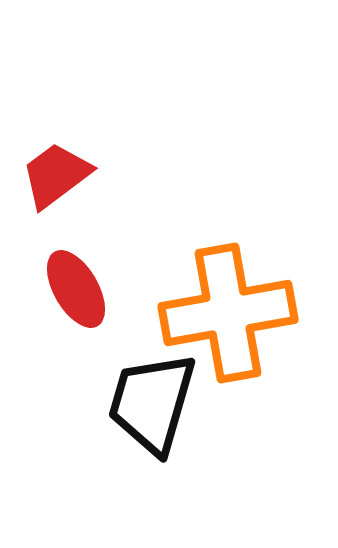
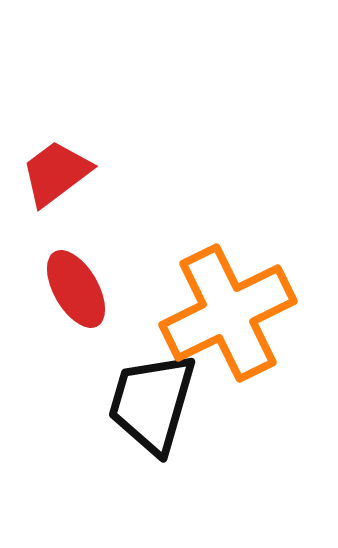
red trapezoid: moved 2 px up
orange cross: rotated 16 degrees counterclockwise
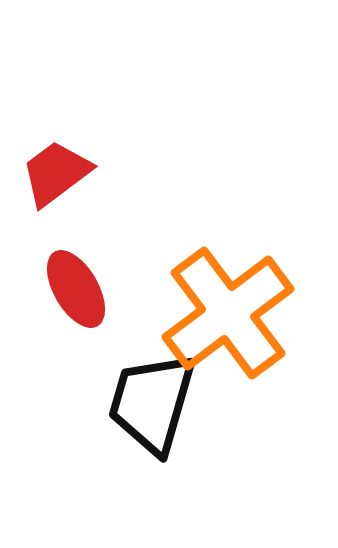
orange cross: rotated 11 degrees counterclockwise
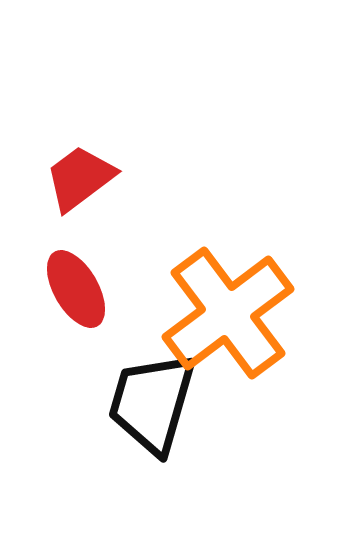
red trapezoid: moved 24 px right, 5 px down
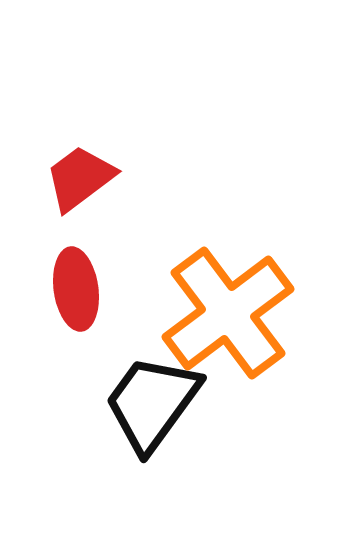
red ellipse: rotated 22 degrees clockwise
black trapezoid: rotated 20 degrees clockwise
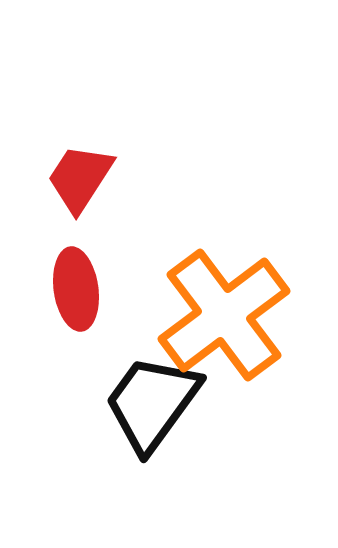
red trapezoid: rotated 20 degrees counterclockwise
orange cross: moved 4 px left, 2 px down
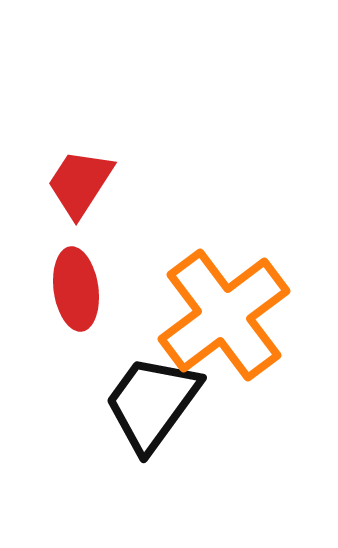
red trapezoid: moved 5 px down
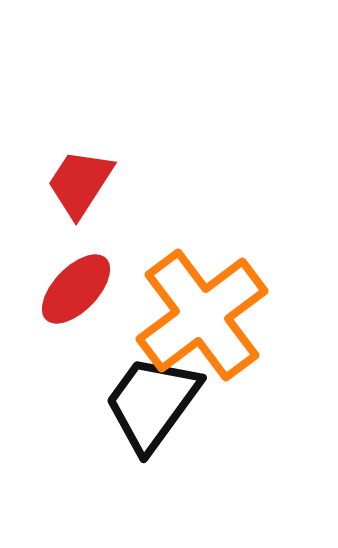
red ellipse: rotated 52 degrees clockwise
orange cross: moved 22 px left
